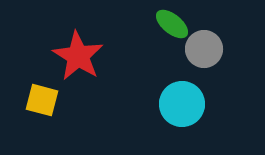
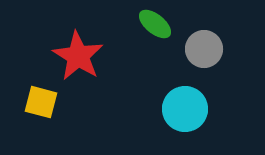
green ellipse: moved 17 px left
yellow square: moved 1 px left, 2 px down
cyan circle: moved 3 px right, 5 px down
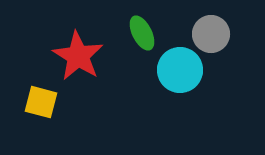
green ellipse: moved 13 px left, 9 px down; rotated 24 degrees clockwise
gray circle: moved 7 px right, 15 px up
cyan circle: moved 5 px left, 39 px up
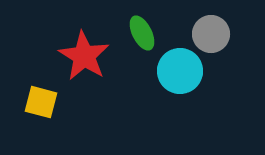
red star: moved 6 px right
cyan circle: moved 1 px down
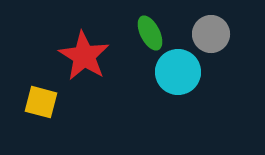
green ellipse: moved 8 px right
cyan circle: moved 2 px left, 1 px down
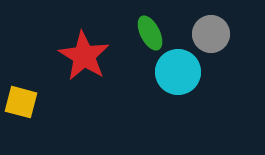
yellow square: moved 20 px left
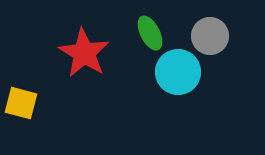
gray circle: moved 1 px left, 2 px down
red star: moved 3 px up
yellow square: moved 1 px down
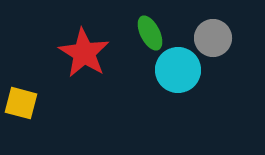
gray circle: moved 3 px right, 2 px down
cyan circle: moved 2 px up
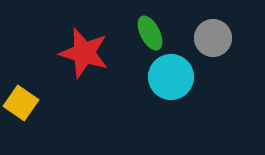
red star: rotated 15 degrees counterclockwise
cyan circle: moved 7 px left, 7 px down
yellow square: rotated 20 degrees clockwise
